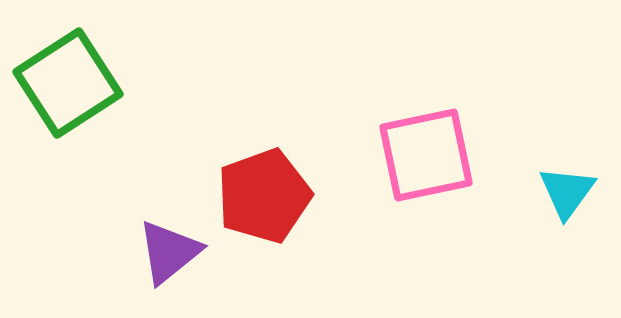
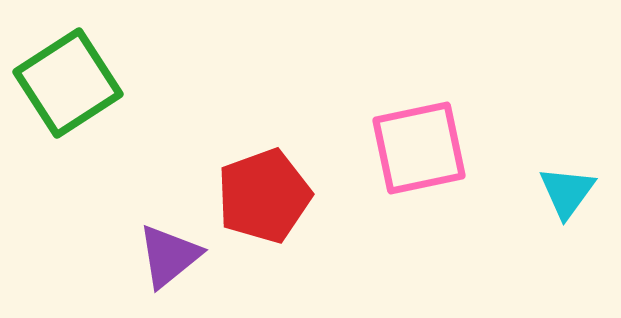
pink square: moved 7 px left, 7 px up
purple triangle: moved 4 px down
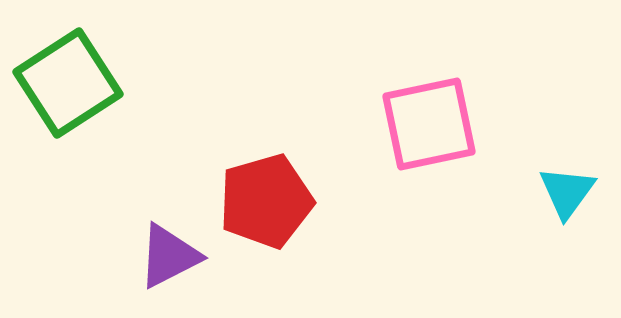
pink square: moved 10 px right, 24 px up
red pentagon: moved 2 px right, 5 px down; rotated 4 degrees clockwise
purple triangle: rotated 12 degrees clockwise
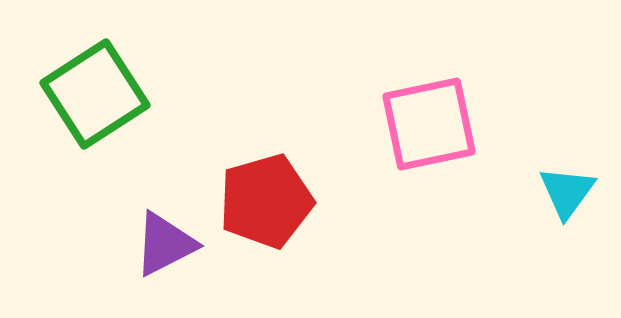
green square: moved 27 px right, 11 px down
purple triangle: moved 4 px left, 12 px up
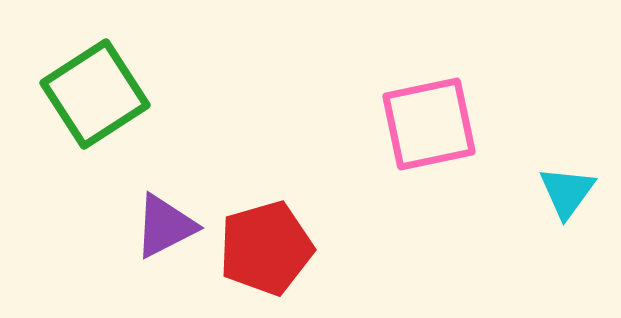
red pentagon: moved 47 px down
purple triangle: moved 18 px up
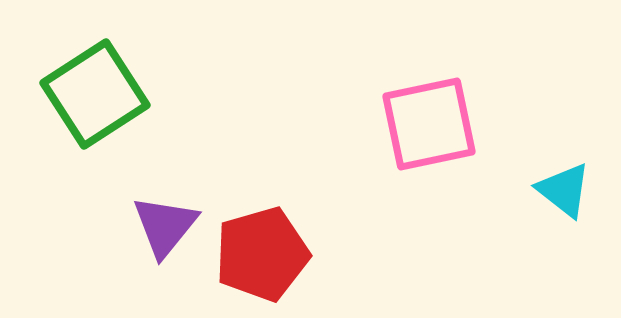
cyan triangle: moved 3 px left, 2 px up; rotated 28 degrees counterclockwise
purple triangle: rotated 24 degrees counterclockwise
red pentagon: moved 4 px left, 6 px down
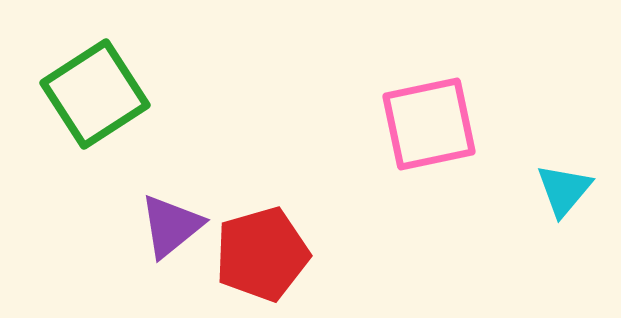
cyan triangle: rotated 32 degrees clockwise
purple triangle: moved 6 px right; rotated 12 degrees clockwise
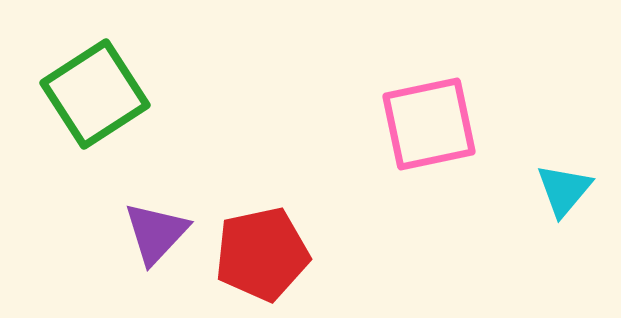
purple triangle: moved 15 px left, 7 px down; rotated 8 degrees counterclockwise
red pentagon: rotated 4 degrees clockwise
